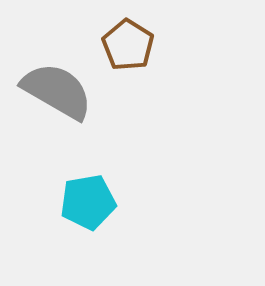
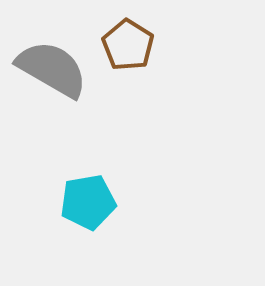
gray semicircle: moved 5 px left, 22 px up
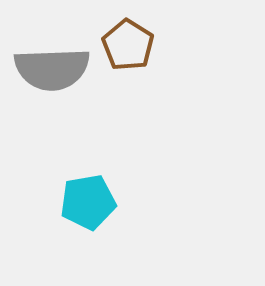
gray semicircle: rotated 148 degrees clockwise
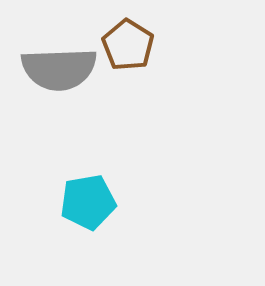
gray semicircle: moved 7 px right
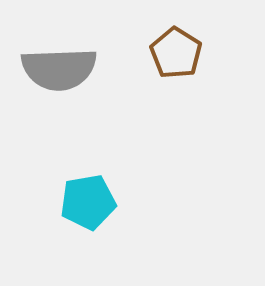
brown pentagon: moved 48 px right, 8 px down
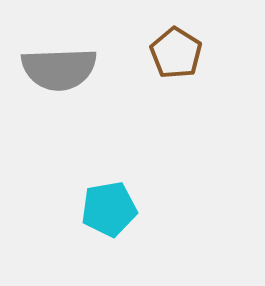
cyan pentagon: moved 21 px right, 7 px down
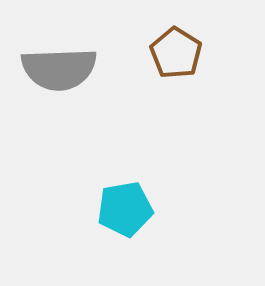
cyan pentagon: moved 16 px right
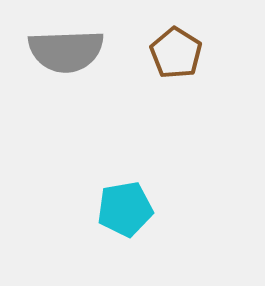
gray semicircle: moved 7 px right, 18 px up
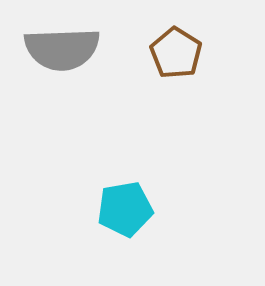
gray semicircle: moved 4 px left, 2 px up
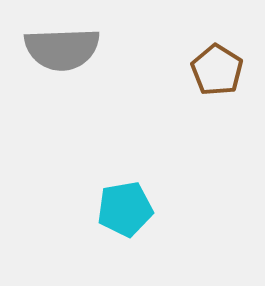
brown pentagon: moved 41 px right, 17 px down
